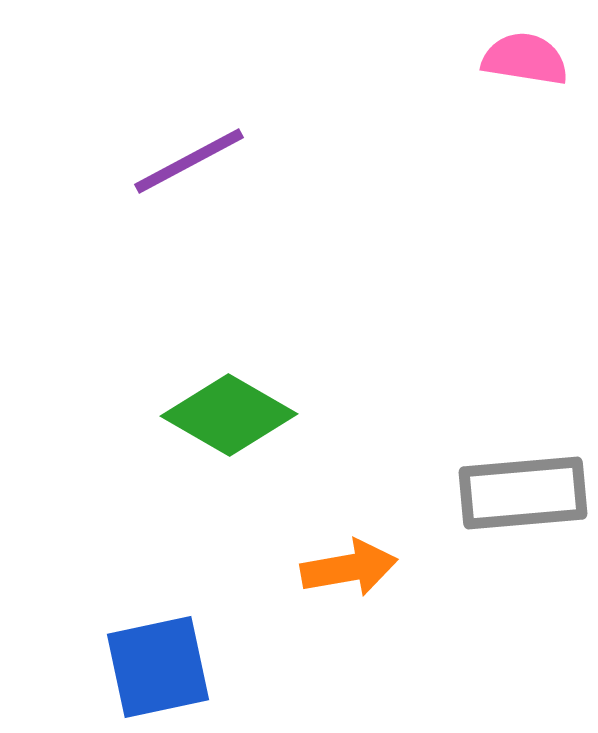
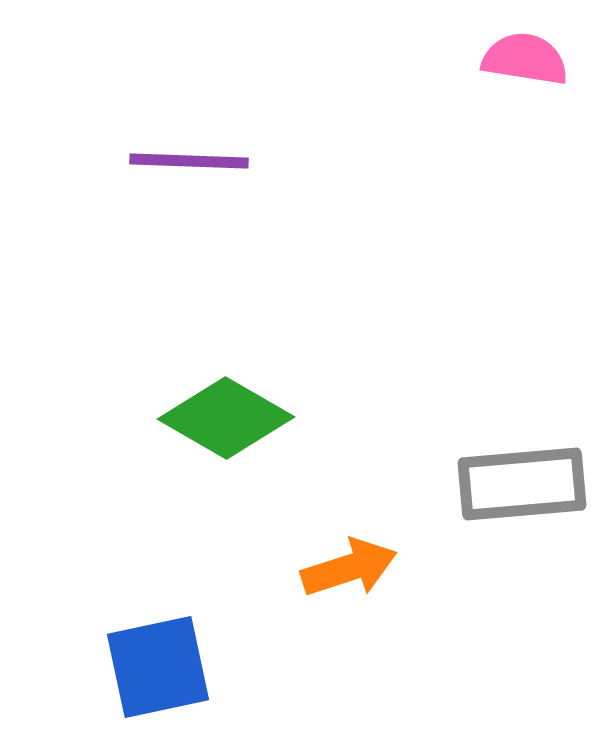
purple line: rotated 30 degrees clockwise
green diamond: moved 3 px left, 3 px down
gray rectangle: moved 1 px left, 9 px up
orange arrow: rotated 8 degrees counterclockwise
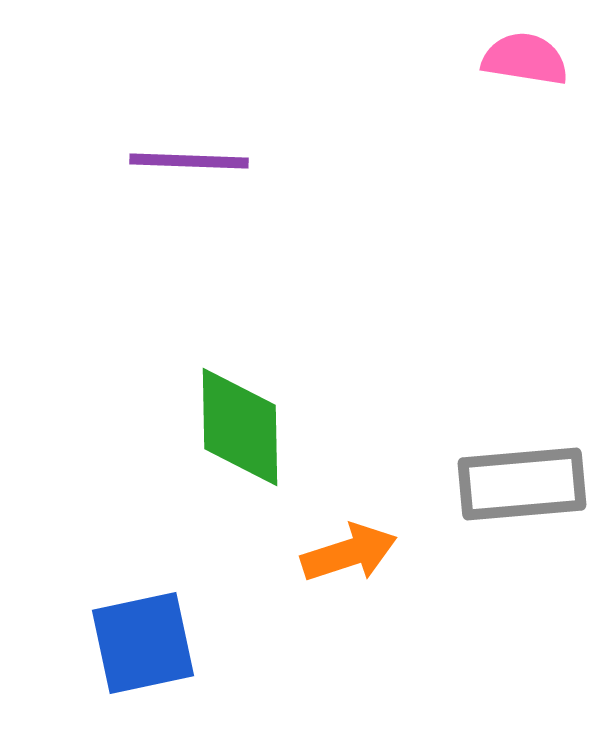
green diamond: moved 14 px right, 9 px down; rotated 59 degrees clockwise
orange arrow: moved 15 px up
blue square: moved 15 px left, 24 px up
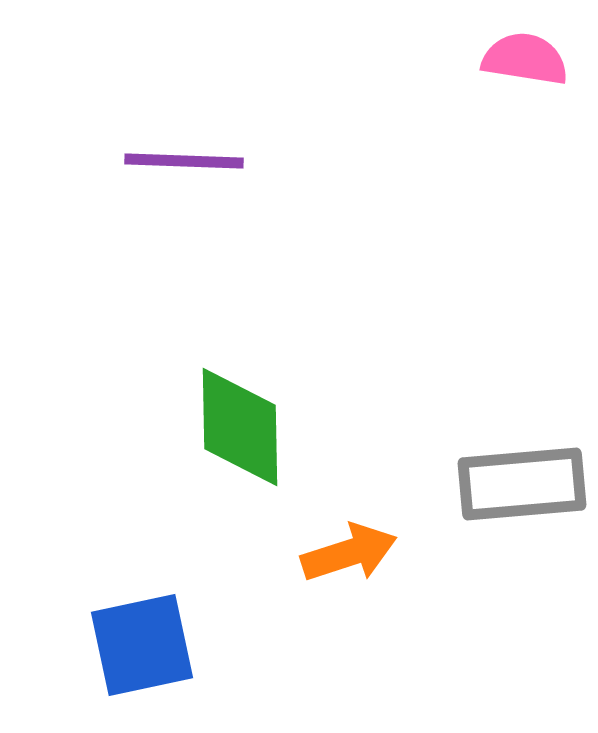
purple line: moved 5 px left
blue square: moved 1 px left, 2 px down
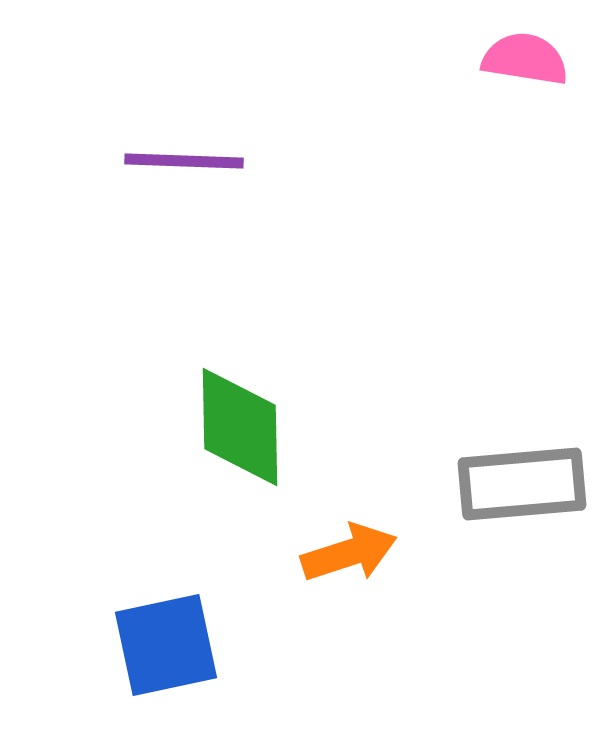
blue square: moved 24 px right
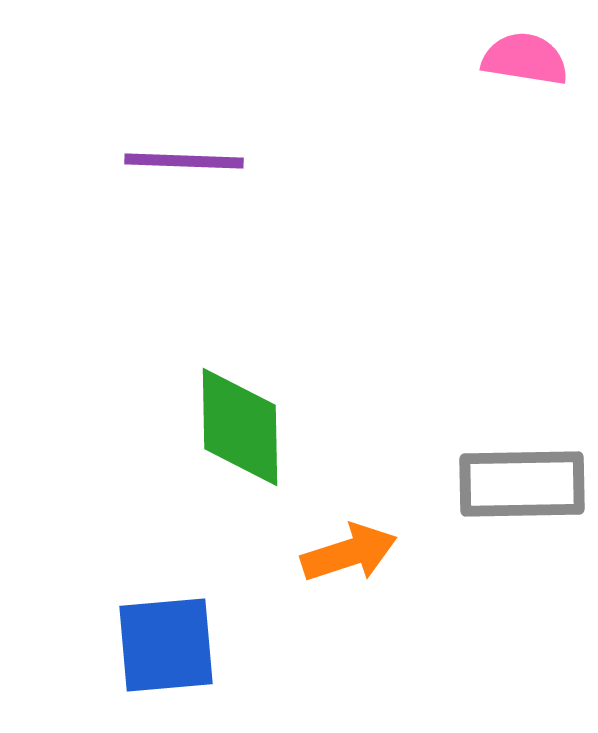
gray rectangle: rotated 4 degrees clockwise
blue square: rotated 7 degrees clockwise
